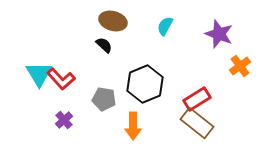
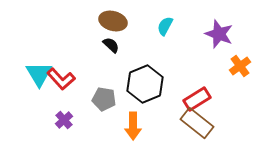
black semicircle: moved 7 px right
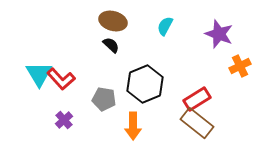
orange cross: rotated 10 degrees clockwise
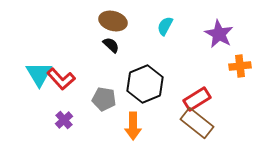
purple star: rotated 8 degrees clockwise
orange cross: rotated 20 degrees clockwise
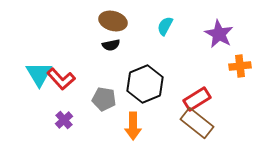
black semicircle: rotated 126 degrees clockwise
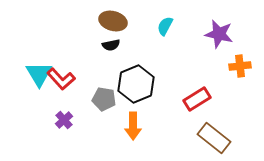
purple star: rotated 16 degrees counterclockwise
black hexagon: moved 9 px left
brown rectangle: moved 17 px right, 15 px down
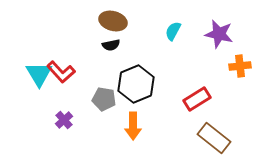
cyan semicircle: moved 8 px right, 5 px down
red L-shape: moved 7 px up
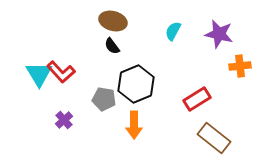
black semicircle: moved 1 px right, 1 px down; rotated 66 degrees clockwise
orange arrow: moved 1 px right, 1 px up
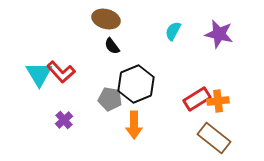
brown ellipse: moved 7 px left, 2 px up
orange cross: moved 22 px left, 35 px down
gray pentagon: moved 6 px right
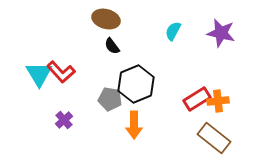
purple star: moved 2 px right, 1 px up
